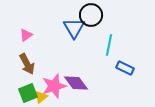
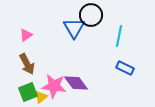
cyan line: moved 10 px right, 9 px up
pink star: rotated 25 degrees clockwise
green square: moved 1 px up
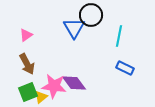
purple diamond: moved 2 px left
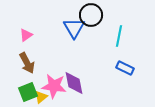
brown arrow: moved 1 px up
purple diamond: rotated 25 degrees clockwise
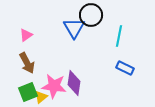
purple diamond: rotated 20 degrees clockwise
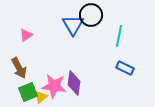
blue triangle: moved 1 px left, 3 px up
brown arrow: moved 8 px left, 5 px down
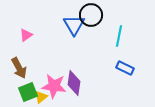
blue triangle: moved 1 px right
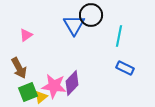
purple diamond: moved 2 px left; rotated 35 degrees clockwise
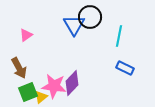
black circle: moved 1 px left, 2 px down
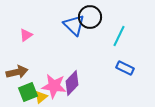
blue triangle: rotated 15 degrees counterclockwise
cyan line: rotated 15 degrees clockwise
brown arrow: moved 2 px left, 4 px down; rotated 75 degrees counterclockwise
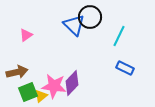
yellow triangle: moved 1 px up
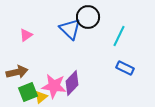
black circle: moved 2 px left
blue triangle: moved 4 px left, 4 px down
yellow triangle: moved 1 px down
